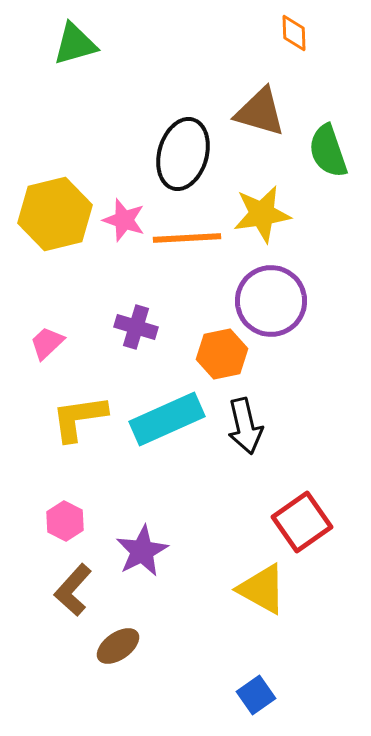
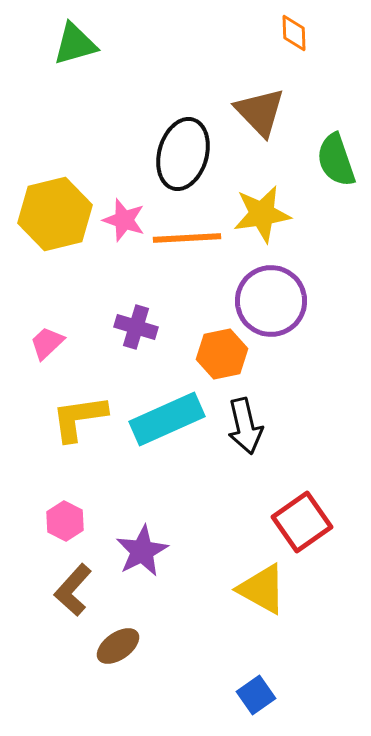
brown triangle: rotated 30 degrees clockwise
green semicircle: moved 8 px right, 9 px down
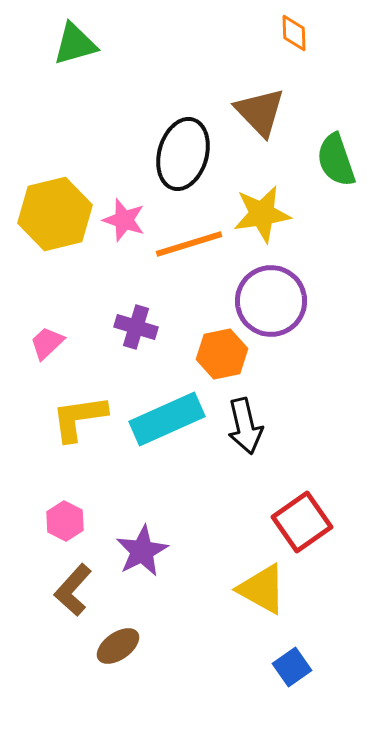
orange line: moved 2 px right, 6 px down; rotated 14 degrees counterclockwise
blue square: moved 36 px right, 28 px up
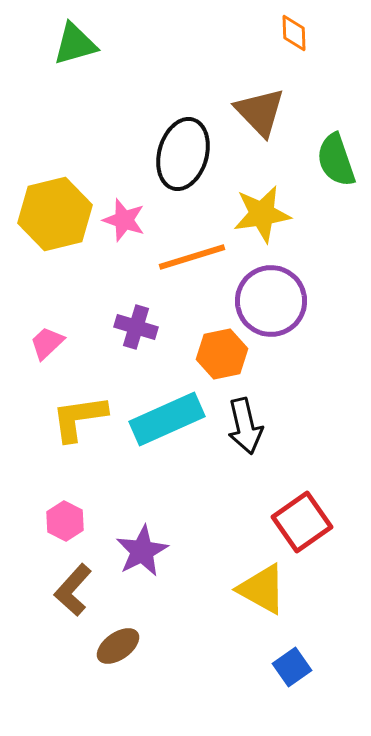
orange line: moved 3 px right, 13 px down
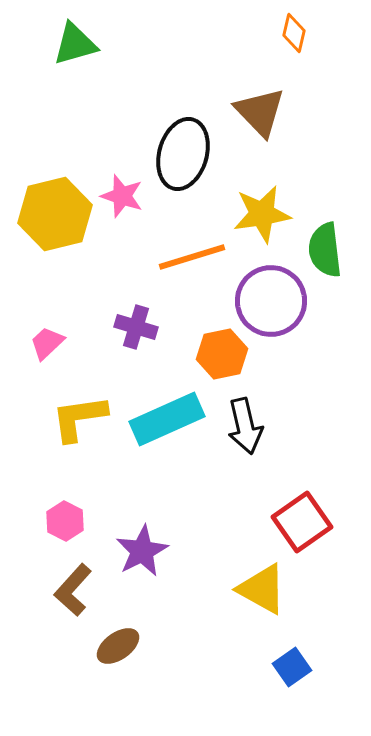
orange diamond: rotated 15 degrees clockwise
green semicircle: moved 11 px left, 90 px down; rotated 12 degrees clockwise
pink star: moved 2 px left, 24 px up
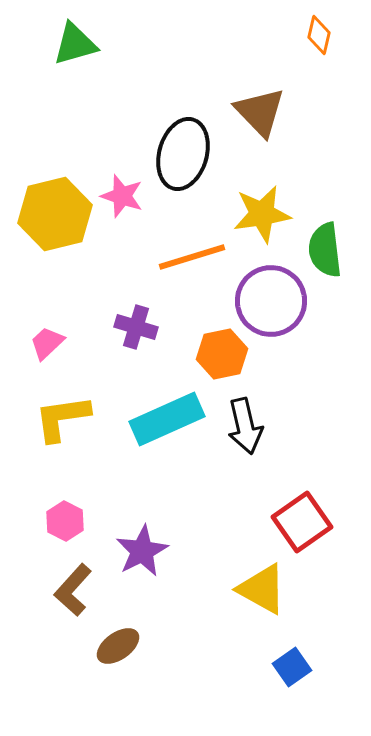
orange diamond: moved 25 px right, 2 px down
yellow L-shape: moved 17 px left
